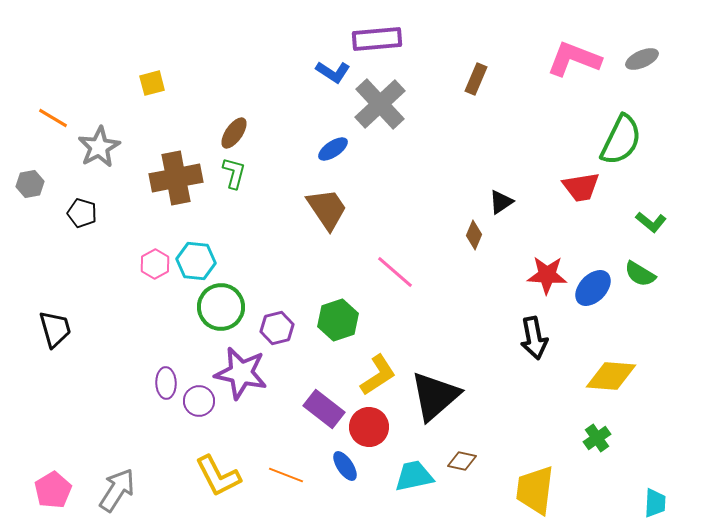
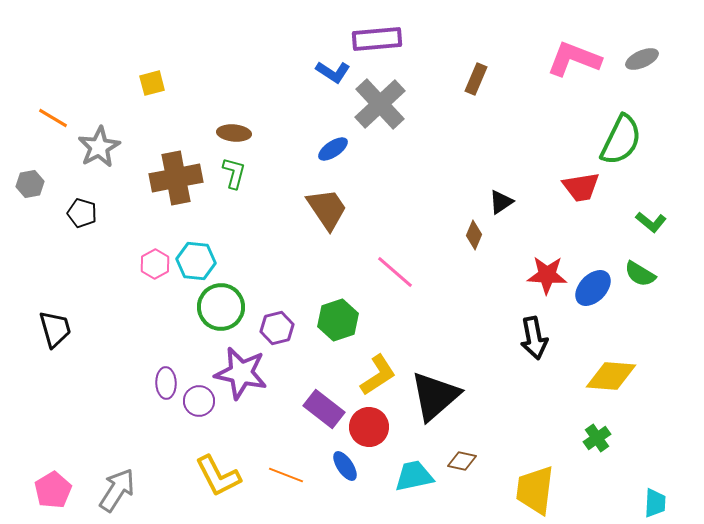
brown ellipse at (234, 133): rotated 60 degrees clockwise
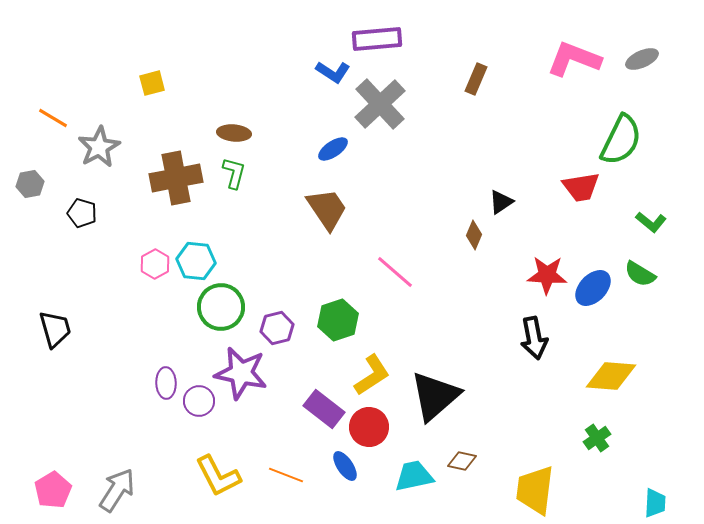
yellow L-shape at (378, 375): moved 6 px left
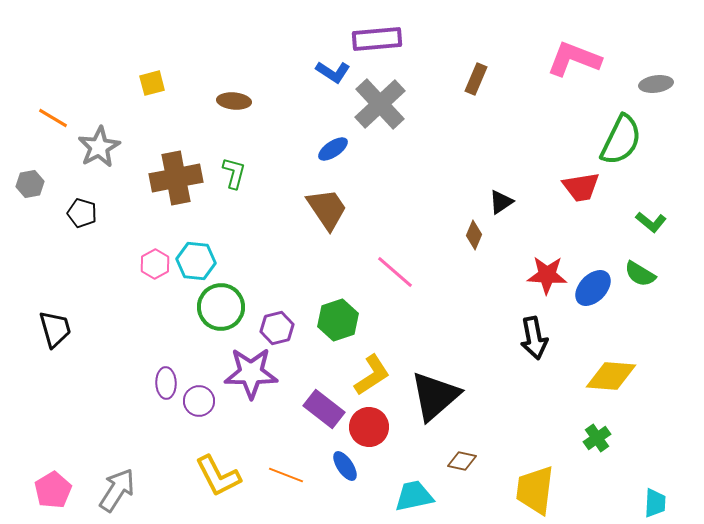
gray ellipse at (642, 59): moved 14 px right, 25 px down; rotated 16 degrees clockwise
brown ellipse at (234, 133): moved 32 px up
purple star at (241, 373): moved 10 px right; rotated 12 degrees counterclockwise
cyan trapezoid at (414, 476): moved 20 px down
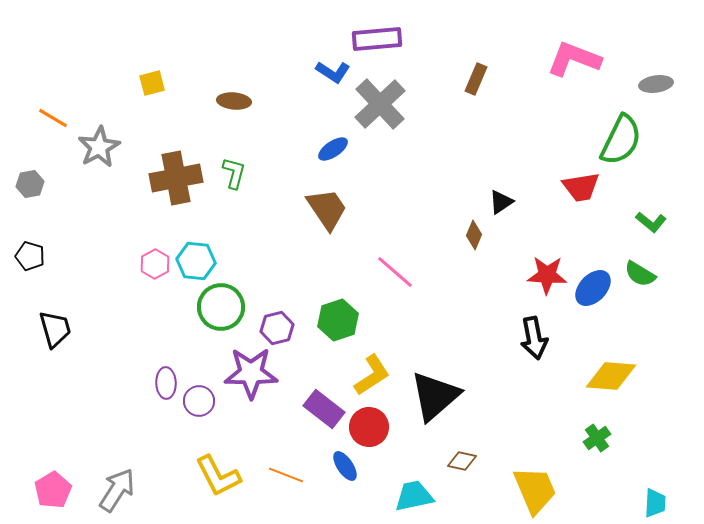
black pentagon at (82, 213): moved 52 px left, 43 px down
yellow trapezoid at (535, 490): rotated 150 degrees clockwise
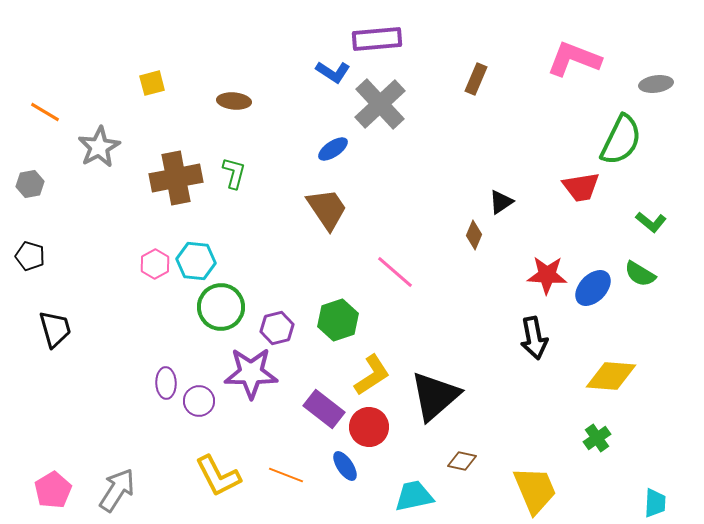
orange line at (53, 118): moved 8 px left, 6 px up
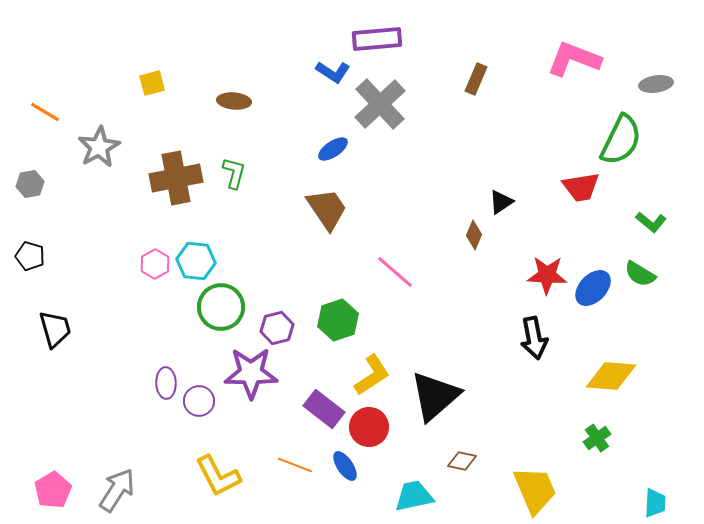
orange line at (286, 475): moved 9 px right, 10 px up
